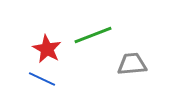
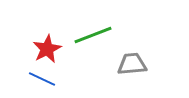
red star: rotated 16 degrees clockwise
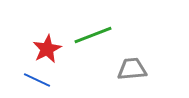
gray trapezoid: moved 5 px down
blue line: moved 5 px left, 1 px down
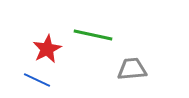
green line: rotated 33 degrees clockwise
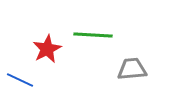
green line: rotated 9 degrees counterclockwise
blue line: moved 17 px left
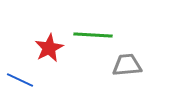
red star: moved 2 px right, 1 px up
gray trapezoid: moved 5 px left, 4 px up
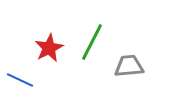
green line: moved 1 px left, 7 px down; rotated 66 degrees counterclockwise
gray trapezoid: moved 2 px right, 1 px down
